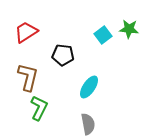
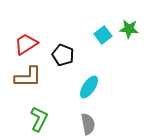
red trapezoid: moved 12 px down
black pentagon: rotated 15 degrees clockwise
brown L-shape: rotated 76 degrees clockwise
green L-shape: moved 11 px down
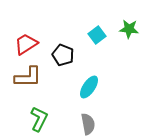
cyan square: moved 6 px left
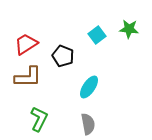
black pentagon: moved 1 px down
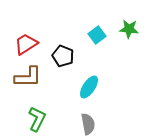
green L-shape: moved 2 px left
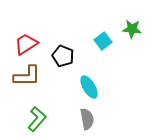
green star: moved 3 px right
cyan square: moved 6 px right, 6 px down
brown L-shape: moved 1 px left, 1 px up
cyan ellipse: rotated 65 degrees counterclockwise
green L-shape: rotated 15 degrees clockwise
gray semicircle: moved 1 px left, 5 px up
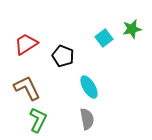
green star: rotated 18 degrees counterclockwise
cyan square: moved 1 px right, 3 px up
brown L-shape: moved 12 px down; rotated 116 degrees counterclockwise
green L-shape: moved 1 px right, 1 px down; rotated 15 degrees counterclockwise
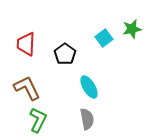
red trapezoid: rotated 55 degrees counterclockwise
black pentagon: moved 2 px right, 2 px up; rotated 15 degrees clockwise
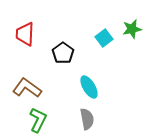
red trapezoid: moved 1 px left, 10 px up
black pentagon: moved 2 px left, 1 px up
brown L-shape: rotated 28 degrees counterclockwise
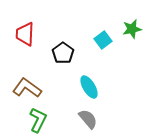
cyan square: moved 1 px left, 2 px down
gray semicircle: moved 1 px right; rotated 30 degrees counterclockwise
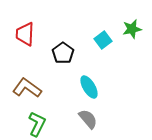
green L-shape: moved 1 px left, 4 px down
